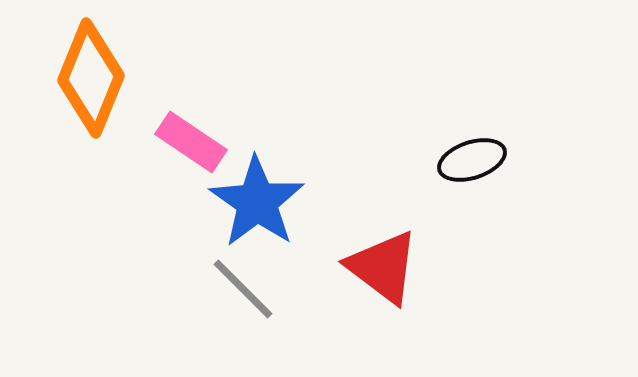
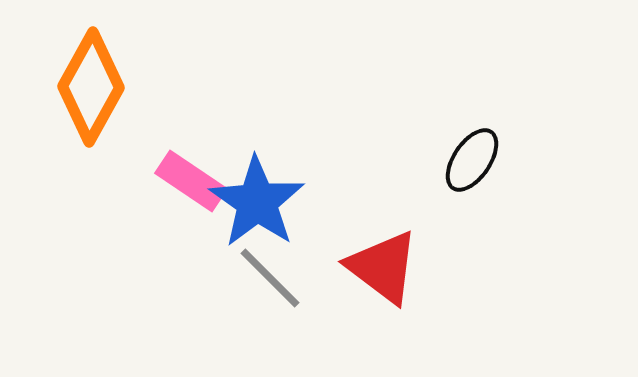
orange diamond: moved 9 px down; rotated 7 degrees clockwise
pink rectangle: moved 39 px down
black ellipse: rotated 38 degrees counterclockwise
gray line: moved 27 px right, 11 px up
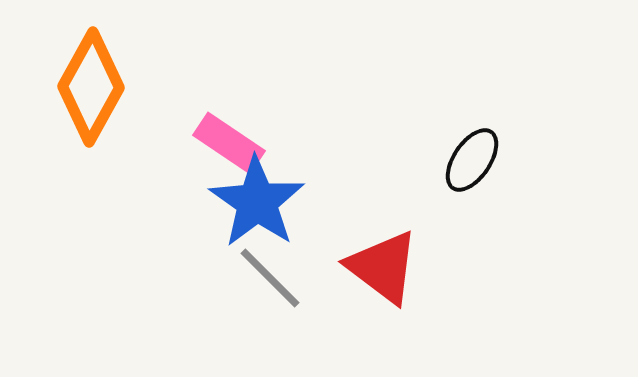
pink rectangle: moved 38 px right, 38 px up
